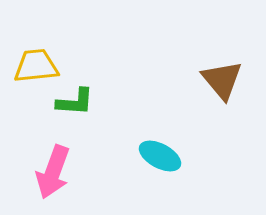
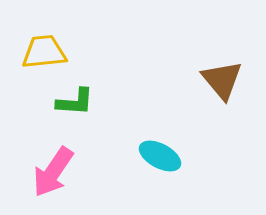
yellow trapezoid: moved 8 px right, 14 px up
pink arrow: rotated 14 degrees clockwise
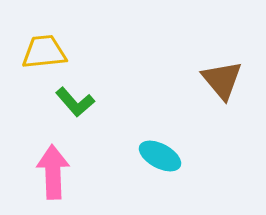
green L-shape: rotated 45 degrees clockwise
pink arrow: rotated 144 degrees clockwise
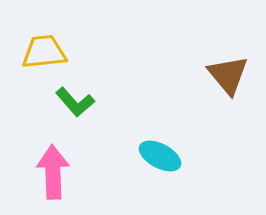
brown triangle: moved 6 px right, 5 px up
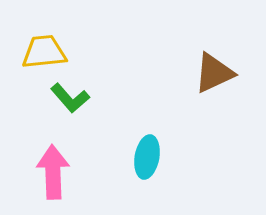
brown triangle: moved 14 px left, 2 px up; rotated 45 degrees clockwise
green L-shape: moved 5 px left, 4 px up
cyan ellipse: moved 13 px left, 1 px down; rotated 72 degrees clockwise
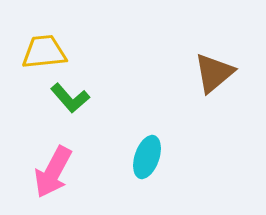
brown triangle: rotated 15 degrees counterclockwise
cyan ellipse: rotated 9 degrees clockwise
pink arrow: rotated 150 degrees counterclockwise
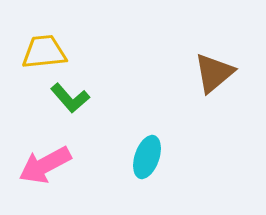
pink arrow: moved 8 px left, 7 px up; rotated 34 degrees clockwise
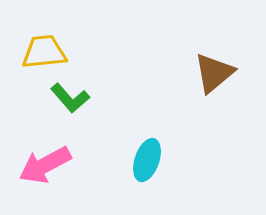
cyan ellipse: moved 3 px down
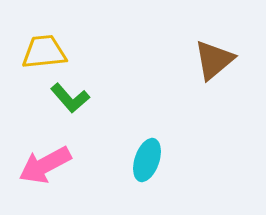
brown triangle: moved 13 px up
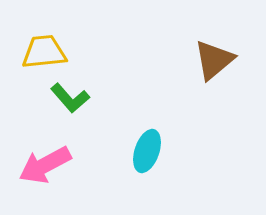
cyan ellipse: moved 9 px up
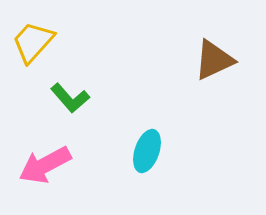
yellow trapezoid: moved 11 px left, 10 px up; rotated 42 degrees counterclockwise
brown triangle: rotated 15 degrees clockwise
